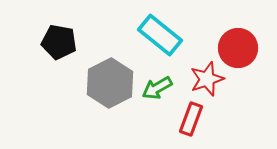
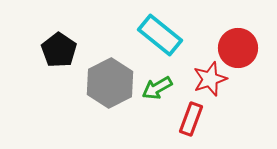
black pentagon: moved 8 px down; rotated 24 degrees clockwise
red star: moved 3 px right
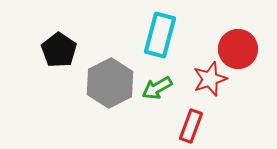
cyan rectangle: rotated 66 degrees clockwise
red circle: moved 1 px down
red rectangle: moved 7 px down
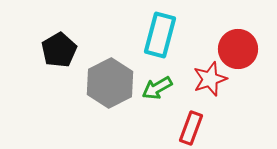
black pentagon: rotated 8 degrees clockwise
red rectangle: moved 2 px down
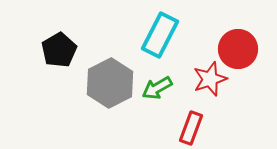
cyan rectangle: rotated 12 degrees clockwise
